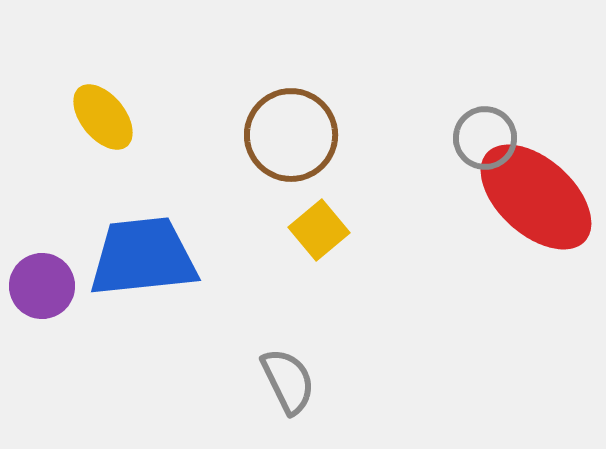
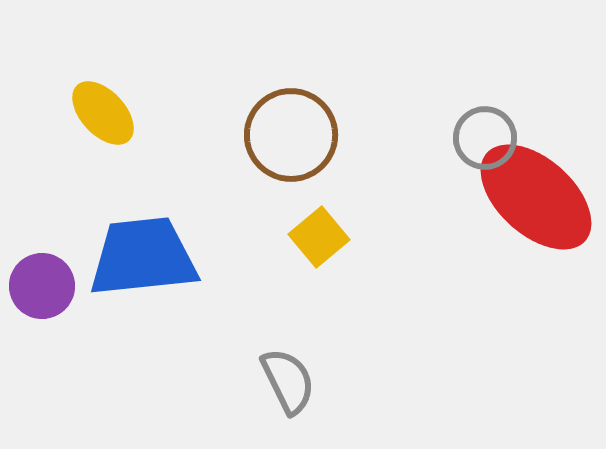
yellow ellipse: moved 4 px up; rotated 4 degrees counterclockwise
yellow square: moved 7 px down
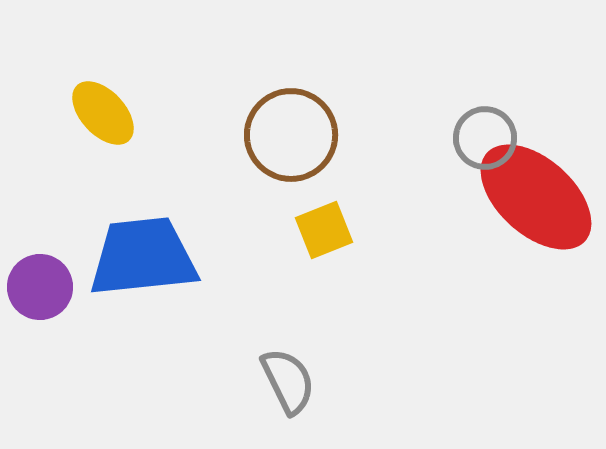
yellow square: moved 5 px right, 7 px up; rotated 18 degrees clockwise
purple circle: moved 2 px left, 1 px down
